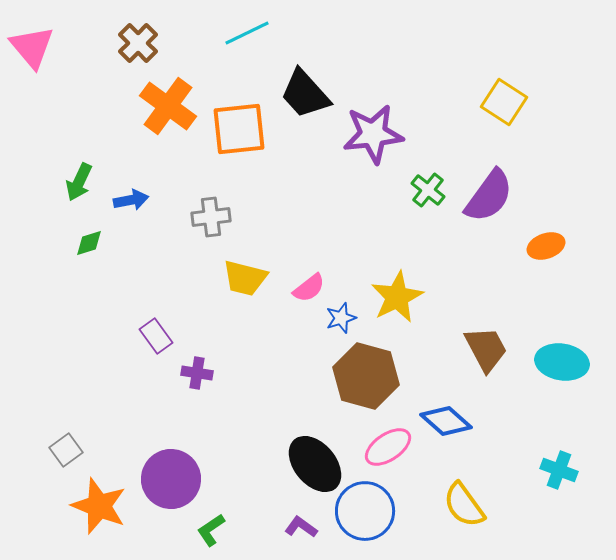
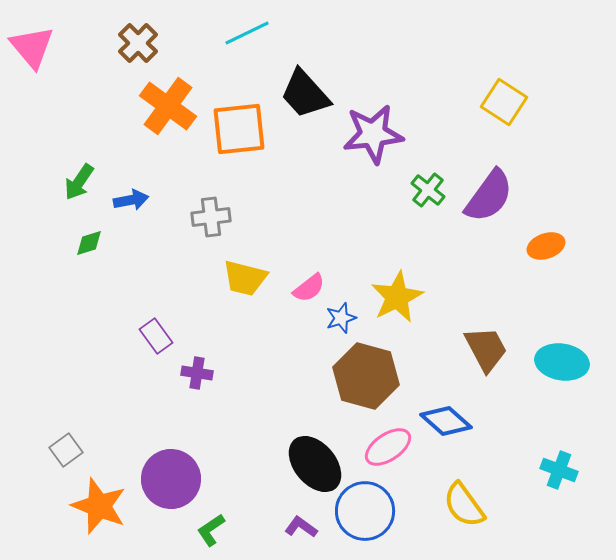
green arrow: rotated 9 degrees clockwise
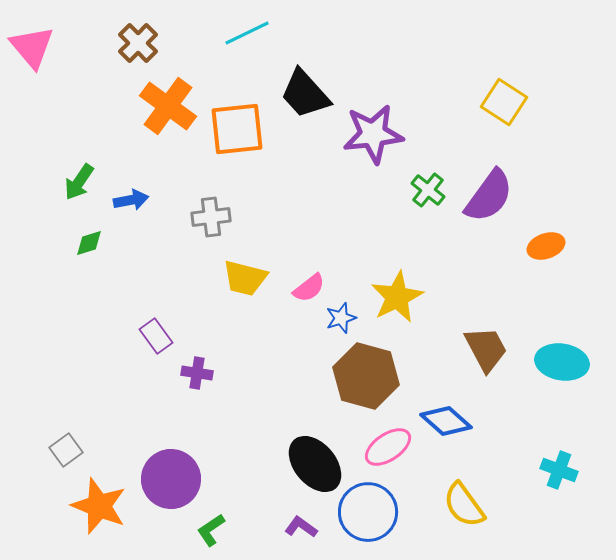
orange square: moved 2 px left
blue circle: moved 3 px right, 1 px down
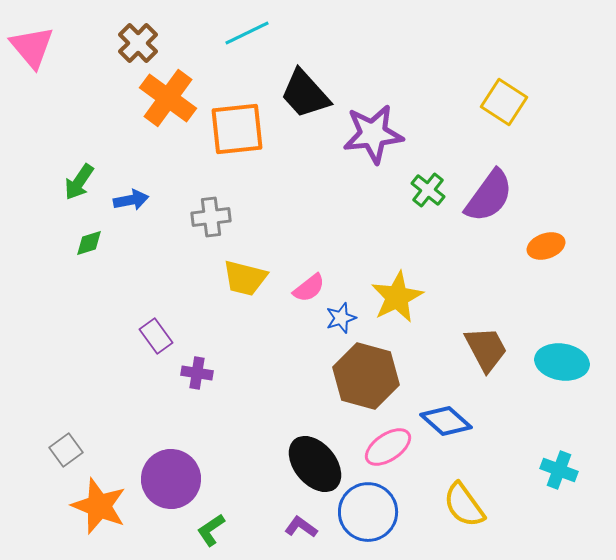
orange cross: moved 8 px up
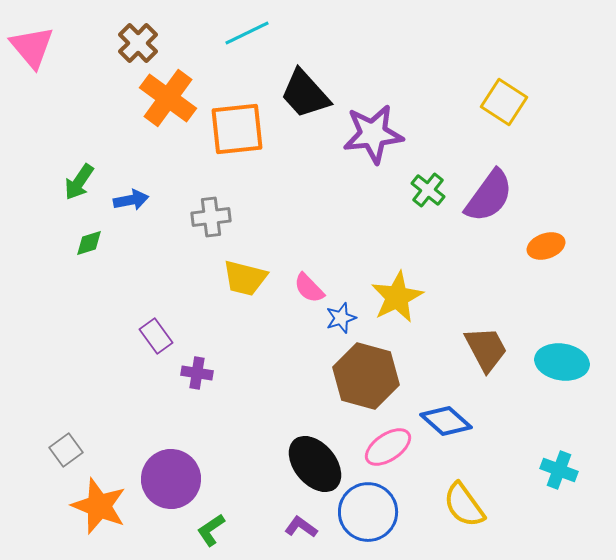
pink semicircle: rotated 84 degrees clockwise
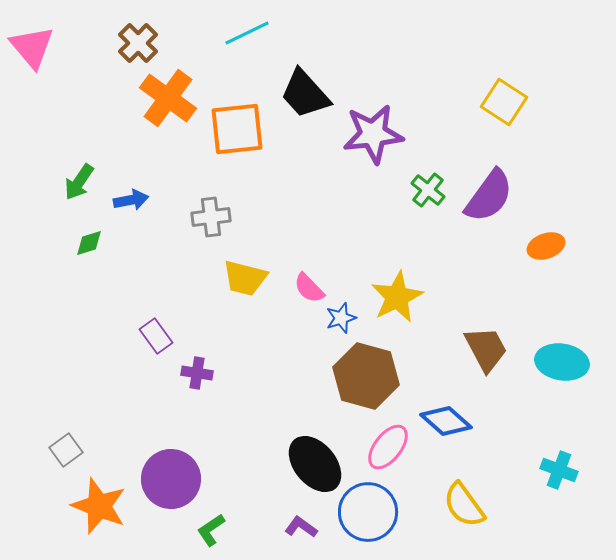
pink ellipse: rotated 18 degrees counterclockwise
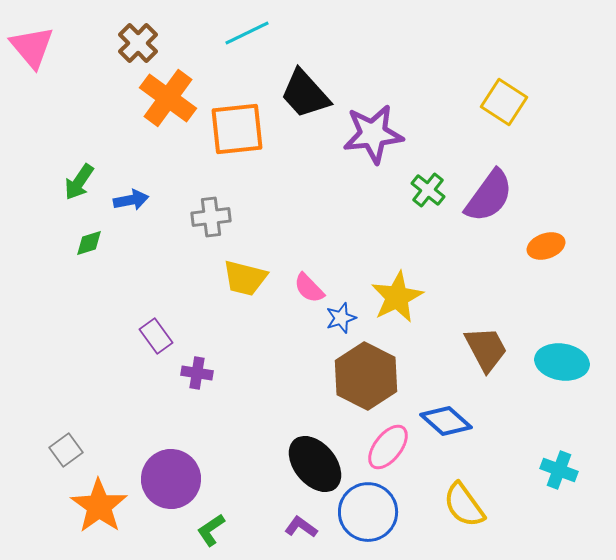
brown hexagon: rotated 12 degrees clockwise
orange star: rotated 14 degrees clockwise
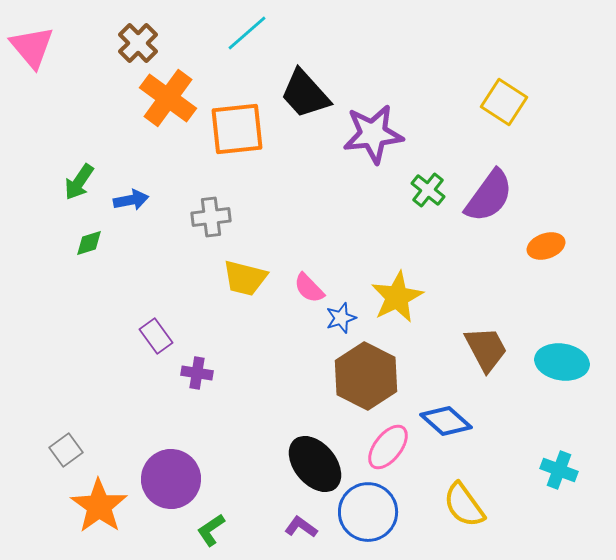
cyan line: rotated 15 degrees counterclockwise
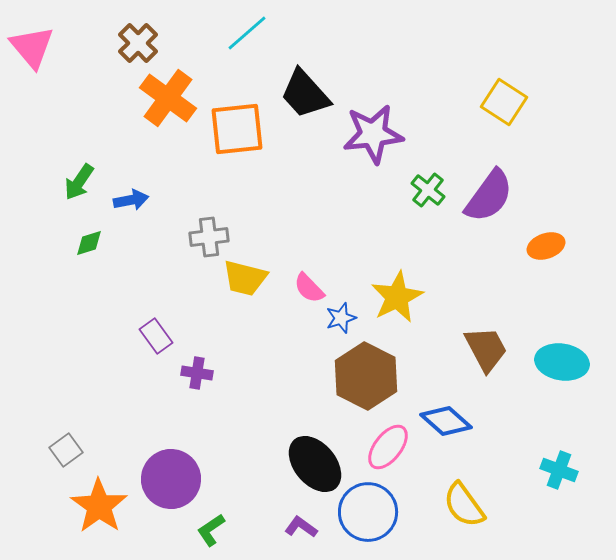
gray cross: moved 2 px left, 20 px down
